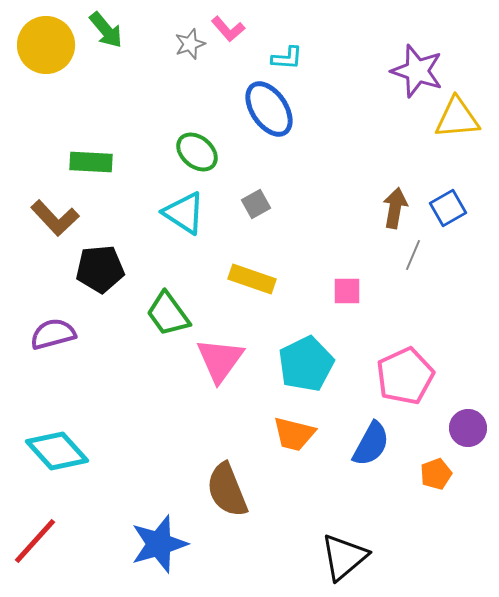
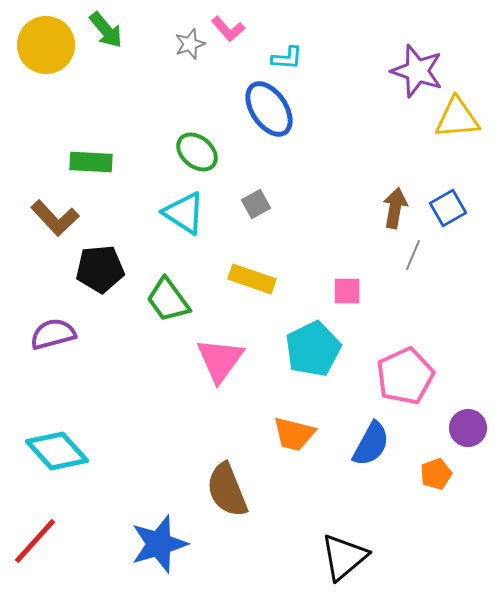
green trapezoid: moved 14 px up
cyan pentagon: moved 7 px right, 15 px up
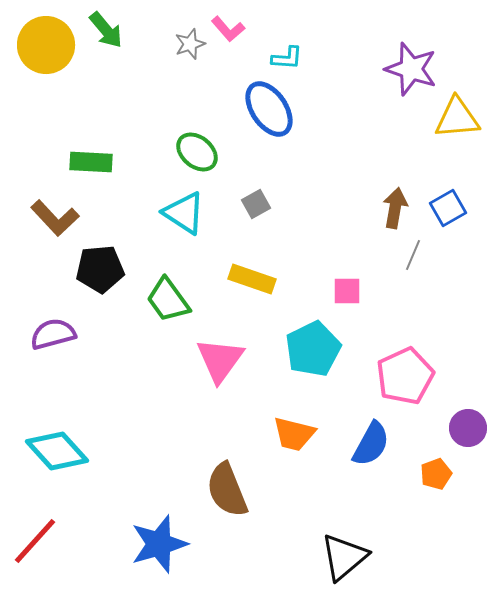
purple star: moved 6 px left, 2 px up
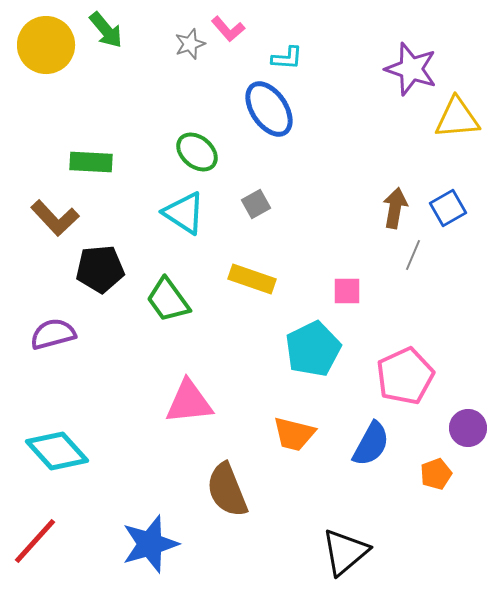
pink triangle: moved 31 px left, 42 px down; rotated 48 degrees clockwise
blue star: moved 9 px left
black triangle: moved 1 px right, 5 px up
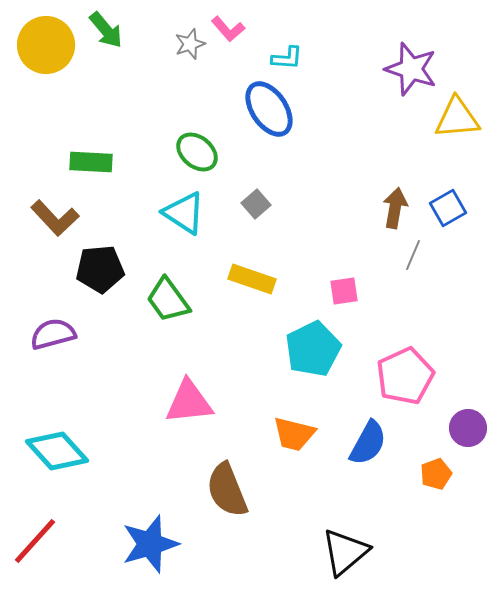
gray square: rotated 12 degrees counterclockwise
pink square: moved 3 px left; rotated 8 degrees counterclockwise
blue semicircle: moved 3 px left, 1 px up
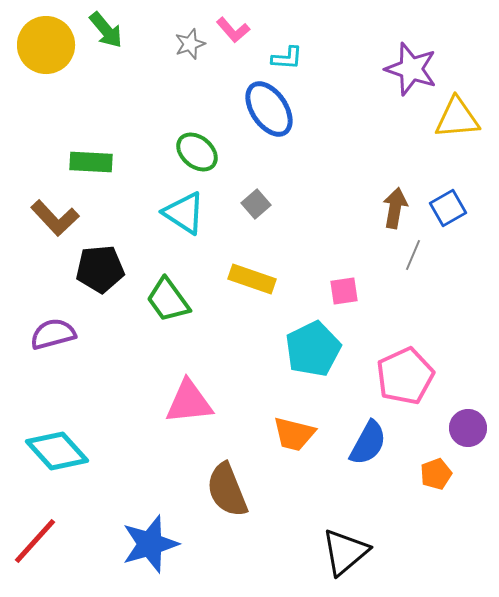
pink L-shape: moved 5 px right, 1 px down
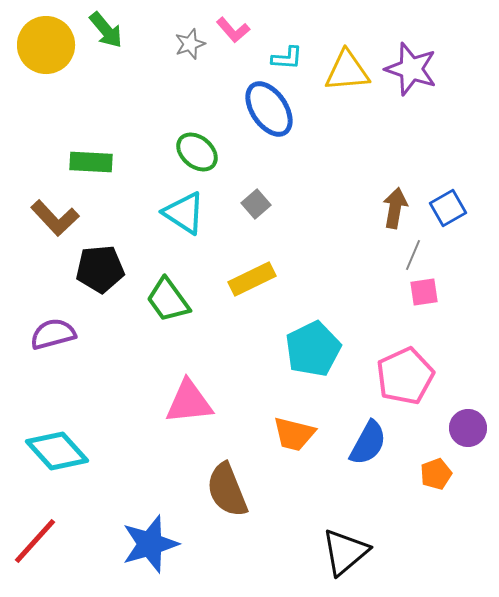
yellow triangle: moved 110 px left, 47 px up
yellow rectangle: rotated 45 degrees counterclockwise
pink square: moved 80 px right, 1 px down
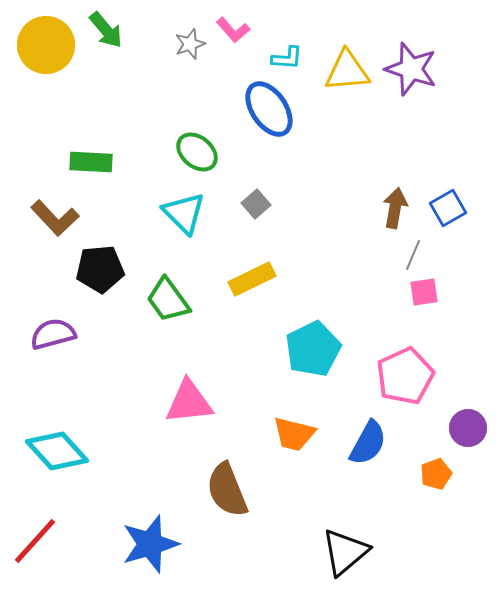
cyan triangle: rotated 12 degrees clockwise
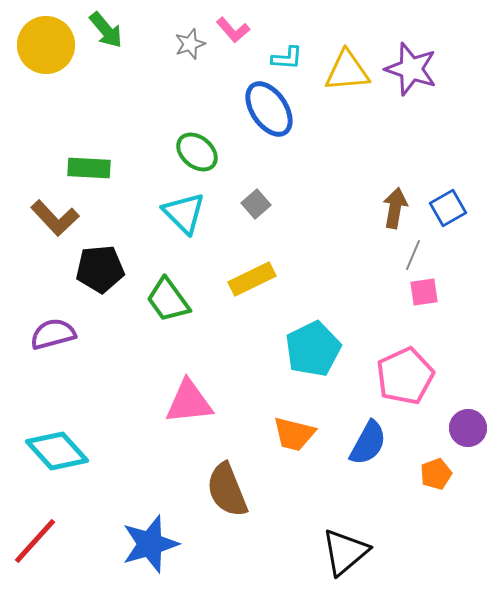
green rectangle: moved 2 px left, 6 px down
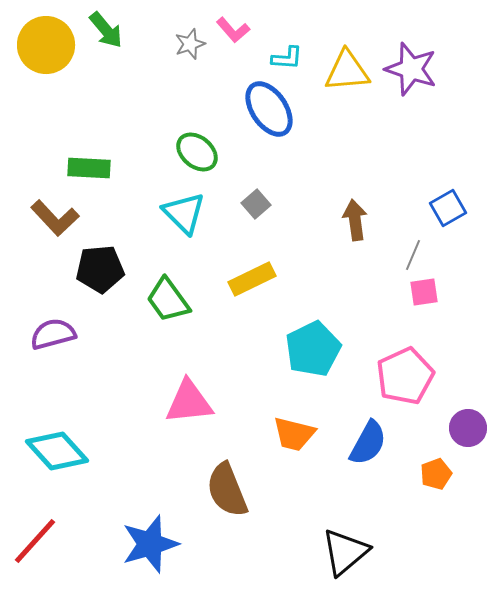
brown arrow: moved 40 px left, 12 px down; rotated 18 degrees counterclockwise
